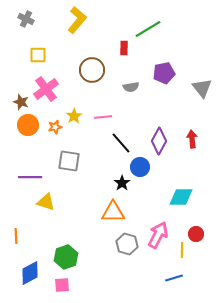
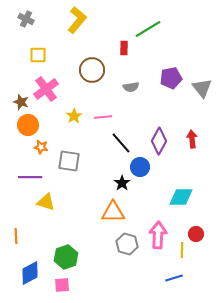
purple pentagon: moved 7 px right, 5 px down
orange star: moved 14 px left, 20 px down; rotated 24 degrees clockwise
pink arrow: rotated 24 degrees counterclockwise
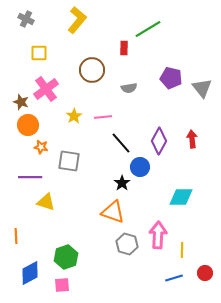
yellow square: moved 1 px right, 2 px up
purple pentagon: rotated 25 degrees clockwise
gray semicircle: moved 2 px left, 1 px down
orange triangle: rotated 20 degrees clockwise
red circle: moved 9 px right, 39 px down
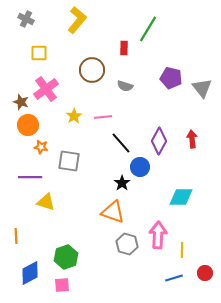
green line: rotated 28 degrees counterclockwise
gray semicircle: moved 4 px left, 2 px up; rotated 28 degrees clockwise
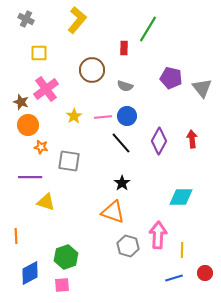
blue circle: moved 13 px left, 51 px up
gray hexagon: moved 1 px right, 2 px down
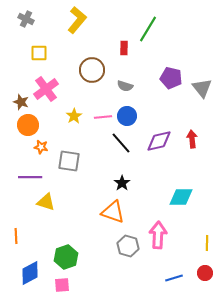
purple diamond: rotated 48 degrees clockwise
yellow line: moved 25 px right, 7 px up
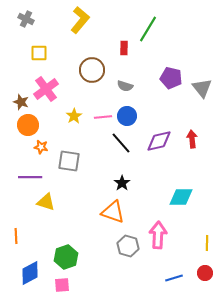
yellow L-shape: moved 3 px right
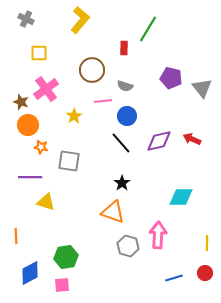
pink line: moved 16 px up
red arrow: rotated 60 degrees counterclockwise
green hexagon: rotated 10 degrees clockwise
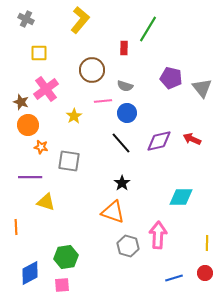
blue circle: moved 3 px up
orange line: moved 9 px up
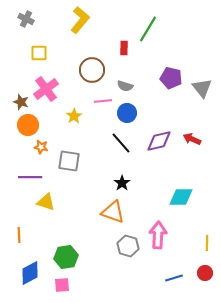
orange line: moved 3 px right, 8 px down
